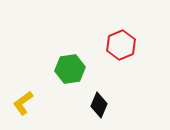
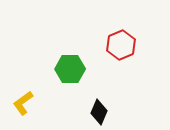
green hexagon: rotated 8 degrees clockwise
black diamond: moved 7 px down
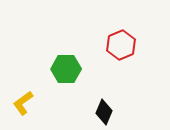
green hexagon: moved 4 px left
black diamond: moved 5 px right
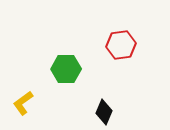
red hexagon: rotated 16 degrees clockwise
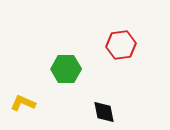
yellow L-shape: rotated 60 degrees clockwise
black diamond: rotated 35 degrees counterclockwise
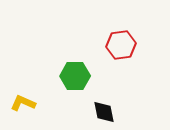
green hexagon: moved 9 px right, 7 px down
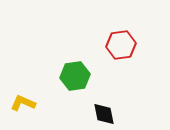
green hexagon: rotated 8 degrees counterclockwise
black diamond: moved 2 px down
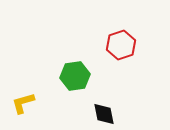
red hexagon: rotated 12 degrees counterclockwise
yellow L-shape: rotated 40 degrees counterclockwise
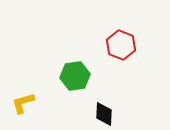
red hexagon: rotated 20 degrees counterclockwise
black diamond: rotated 15 degrees clockwise
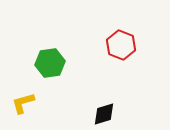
green hexagon: moved 25 px left, 13 px up
black diamond: rotated 70 degrees clockwise
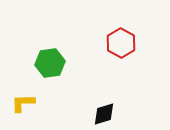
red hexagon: moved 2 px up; rotated 8 degrees clockwise
yellow L-shape: rotated 15 degrees clockwise
